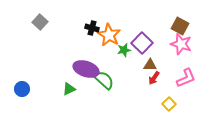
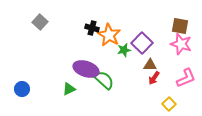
brown square: rotated 18 degrees counterclockwise
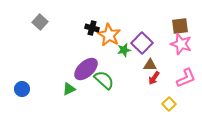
brown square: rotated 18 degrees counterclockwise
purple ellipse: rotated 60 degrees counterclockwise
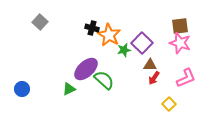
pink star: moved 1 px left, 1 px up
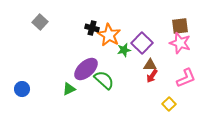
red arrow: moved 2 px left, 2 px up
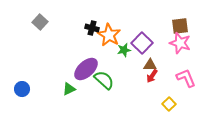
pink L-shape: rotated 90 degrees counterclockwise
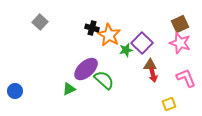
brown square: moved 2 px up; rotated 18 degrees counterclockwise
green star: moved 2 px right
red arrow: moved 1 px right, 1 px up; rotated 48 degrees counterclockwise
blue circle: moved 7 px left, 2 px down
yellow square: rotated 24 degrees clockwise
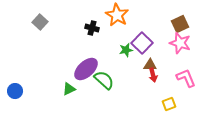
orange star: moved 8 px right, 20 px up
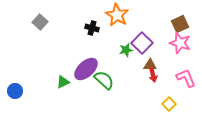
green triangle: moved 6 px left, 7 px up
yellow square: rotated 24 degrees counterclockwise
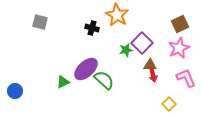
gray square: rotated 28 degrees counterclockwise
pink star: moved 1 px left, 5 px down; rotated 30 degrees clockwise
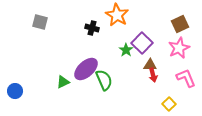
green star: rotated 24 degrees counterclockwise
green semicircle: rotated 25 degrees clockwise
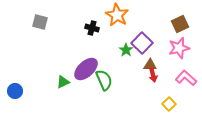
pink star: rotated 10 degrees clockwise
pink L-shape: rotated 25 degrees counterclockwise
